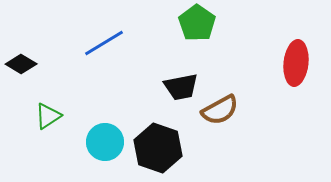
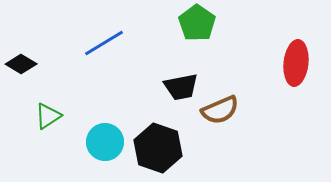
brown semicircle: rotated 6 degrees clockwise
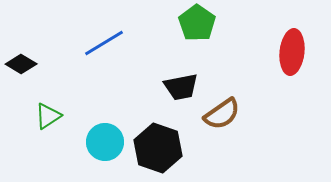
red ellipse: moved 4 px left, 11 px up
brown semicircle: moved 2 px right, 4 px down; rotated 12 degrees counterclockwise
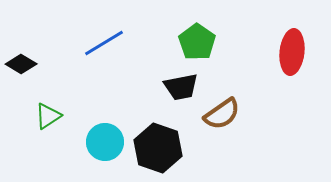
green pentagon: moved 19 px down
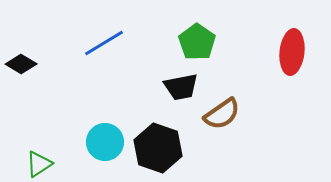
green triangle: moved 9 px left, 48 px down
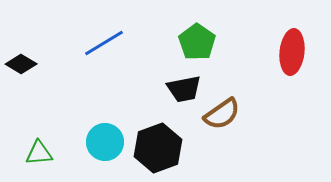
black trapezoid: moved 3 px right, 2 px down
black hexagon: rotated 21 degrees clockwise
green triangle: moved 11 px up; rotated 28 degrees clockwise
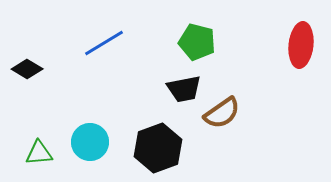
green pentagon: rotated 21 degrees counterclockwise
red ellipse: moved 9 px right, 7 px up
black diamond: moved 6 px right, 5 px down
brown semicircle: moved 1 px up
cyan circle: moved 15 px left
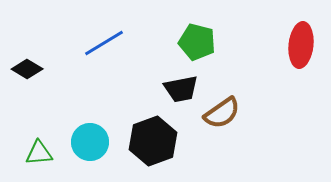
black trapezoid: moved 3 px left
black hexagon: moved 5 px left, 7 px up
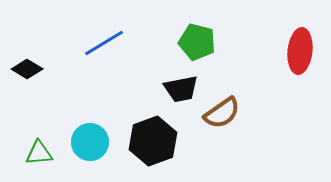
red ellipse: moved 1 px left, 6 px down
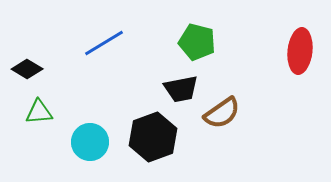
black hexagon: moved 4 px up
green triangle: moved 41 px up
